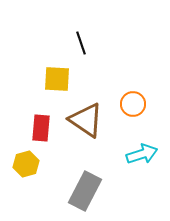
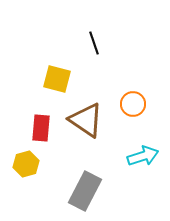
black line: moved 13 px right
yellow square: rotated 12 degrees clockwise
cyan arrow: moved 1 px right, 2 px down
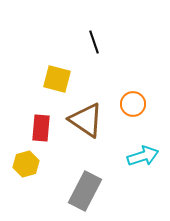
black line: moved 1 px up
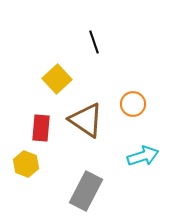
yellow square: rotated 32 degrees clockwise
yellow hexagon: rotated 25 degrees counterclockwise
gray rectangle: moved 1 px right
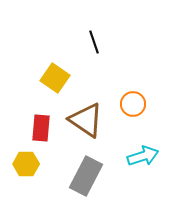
yellow square: moved 2 px left, 1 px up; rotated 12 degrees counterclockwise
yellow hexagon: rotated 20 degrees counterclockwise
gray rectangle: moved 15 px up
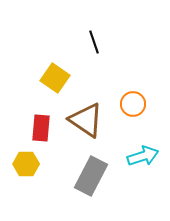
gray rectangle: moved 5 px right
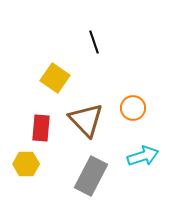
orange circle: moved 4 px down
brown triangle: rotated 12 degrees clockwise
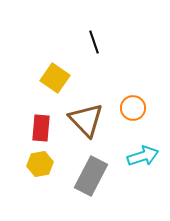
yellow hexagon: moved 14 px right; rotated 10 degrees counterclockwise
